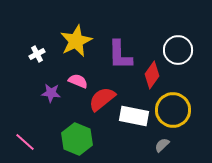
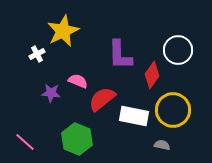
yellow star: moved 13 px left, 10 px up
gray semicircle: rotated 56 degrees clockwise
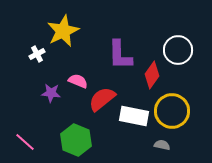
yellow circle: moved 1 px left, 1 px down
green hexagon: moved 1 px left, 1 px down
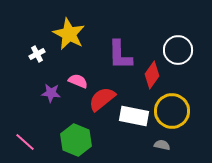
yellow star: moved 6 px right, 3 px down; rotated 20 degrees counterclockwise
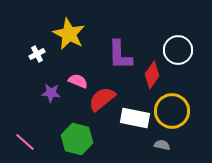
white rectangle: moved 1 px right, 2 px down
green hexagon: moved 1 px right, 1 px up; rotated 8 degrees counterclockwise
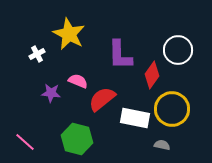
yellow circle: moved 2 px up
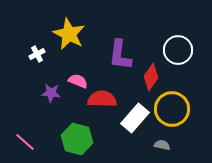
purple L-shape: rotated 8 degrees clockwise
red diamond: moved 1 px left, 2 px down
red semicircle: rotated 40 degrees clockwise
white rectangle: rotated 60 degrees counterclockwise
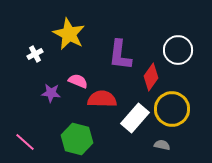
white cross: moved 2 px left
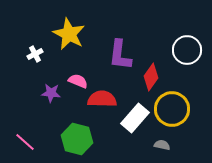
white circle: moved 9 px right
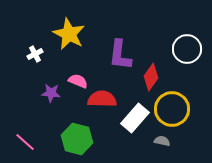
white circle: moved 1 px up
gray semicircle: moved 4 px up
